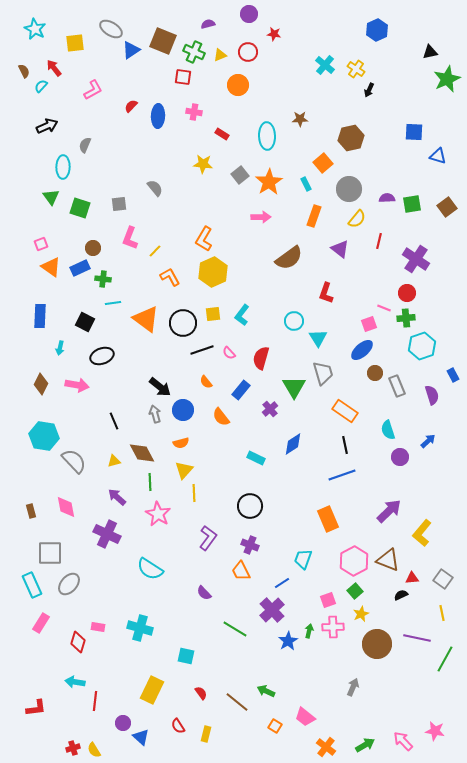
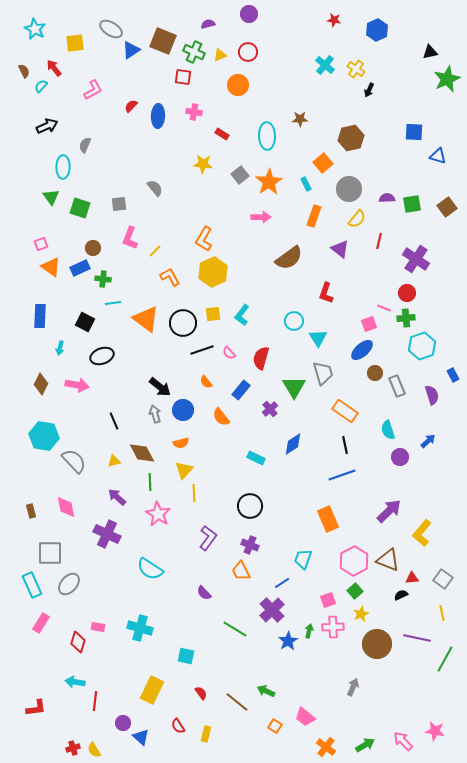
red star at (274, 34): moved 60 px right, 14 px up
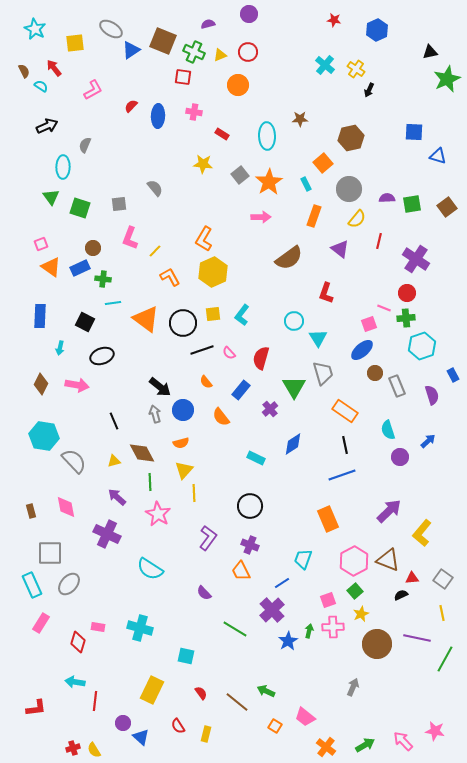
cyan semicircle at (41, 86): rotated 80 degrees clockwise
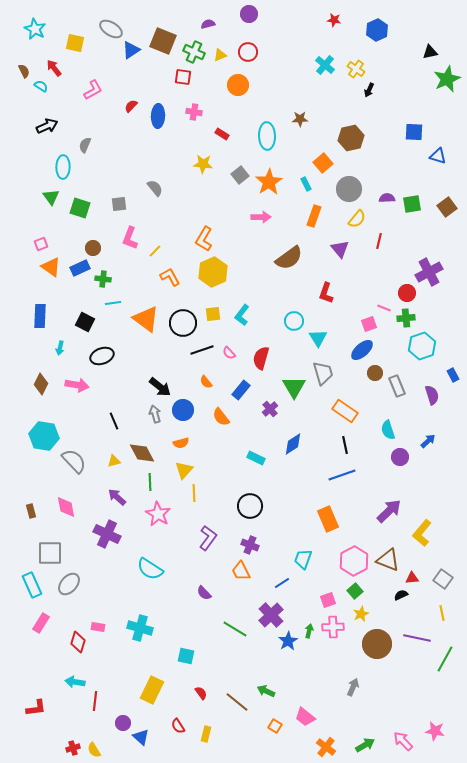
yellow square at (75, 43): rotated 18 degrees clockwise
purple triangle at (340, 249): rotated 12 degrees clockwise
purple cross at (416, 259): moved 13 px right, 13 px down; rotated 28 degrees clockwise
purple cross at (272, 610): moved 1 px left, 5 px down
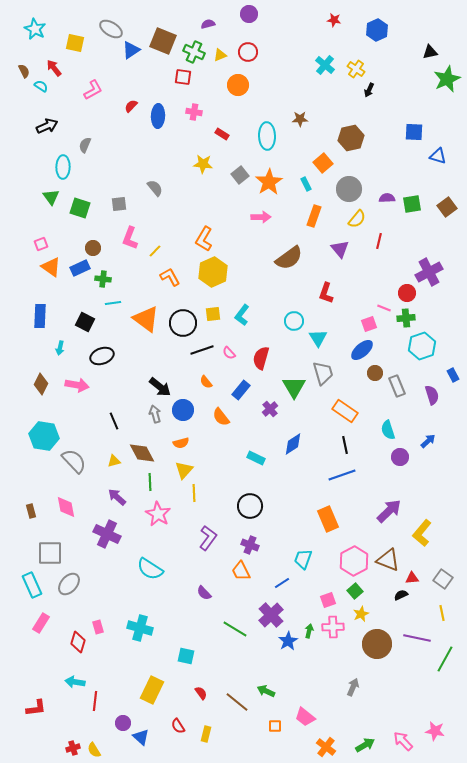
pink rectangle at (98, 627): rotated 64 degrees clockwise
orange square at (275, 726): rotated 32 degrees counterclockwise
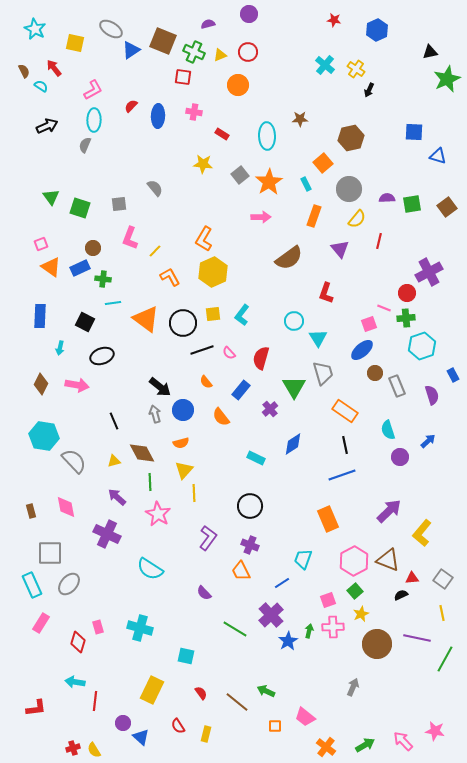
cyan ellipse at (63, 167): moved 31 px right, 47 px up
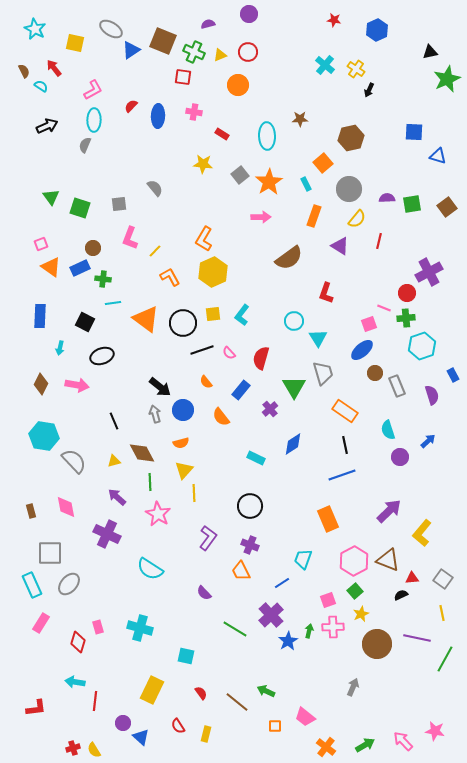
purple triangle at (340, 249): moved 3 px up; rotated 18 degrees counterclockwise
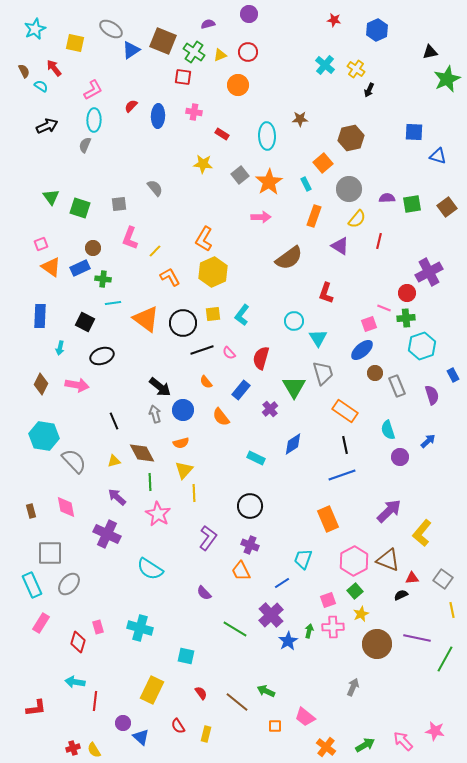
cyan star at (35, 29): rotated 20 degrees clockwise
green cross at (194, 52): rotated 10 degrees clockwise
yellow line at (442, 613): moved 10 px right, 3 px up
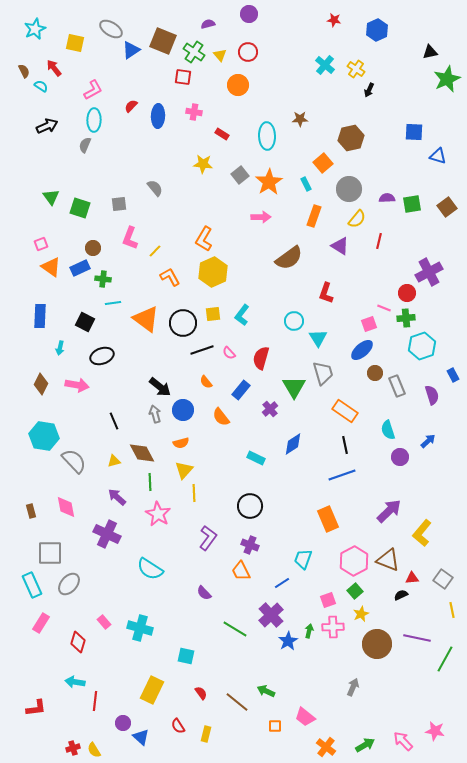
yellow triangle at (220, 55): rotated 48 degrees counterclockwise
pink rectangle at (98, 627): moved 6 px right, 5 px up; rotated 24 degrees counterclockwise
